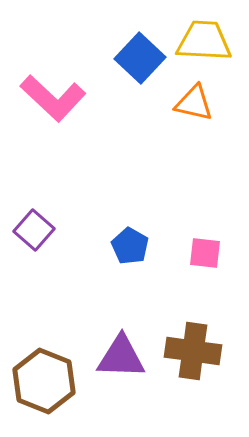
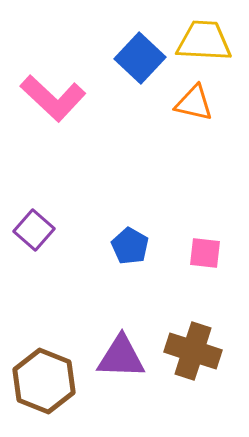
brown cross: rotated 10 degrees clockwise
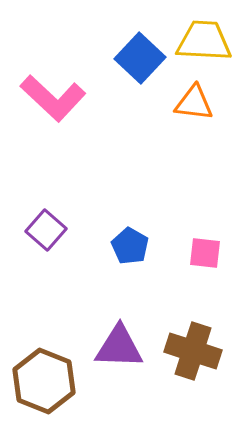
orange triangle: rotated 6 degrees counterclockwise
purple square: moved 12 px right
purple triangle: moved 2 px left, 10 px up
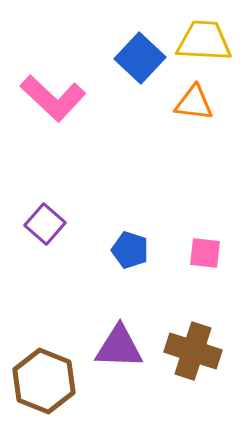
purple square: moved 1 px left, 6 px up
blue pentagon: moved 4 px down; rotated 12 degrees counterclockwise
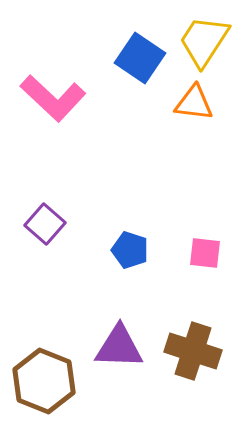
yellow trapezoid: rotated 60 degrees counterclockwise
blue square: rotated 9 degrees counterclockwise
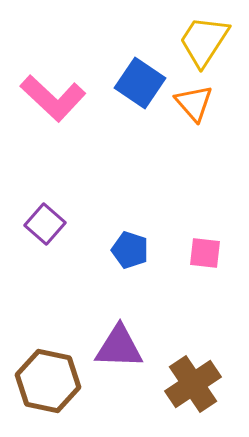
blue square: moved 25 px down
orange triangle: rotated 42 degrees clockwise
brown cross: moved 33 px down; rotated 38 degrees clockwise
brown hexagon: moved 4 px right; rotated 10 degrees counterclockwise
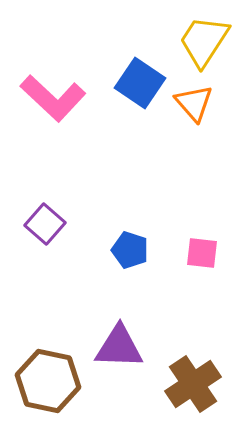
pink square: moved 3 px left
